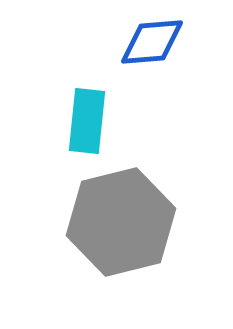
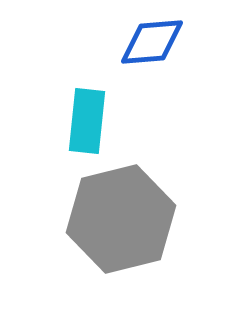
gray hexagon: moved 3 px up
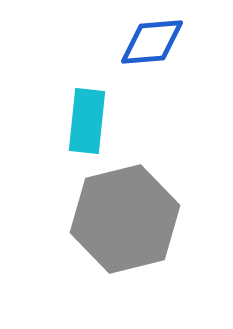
gray hexagon: moved 4 px right
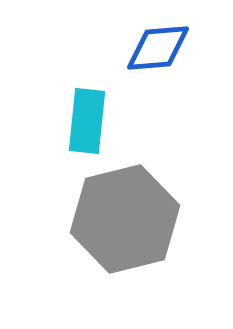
blue diamond: moved 6 px right, 6 px down
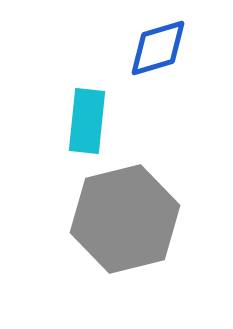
blue diamond: rotated 12 degrees counterclockwise
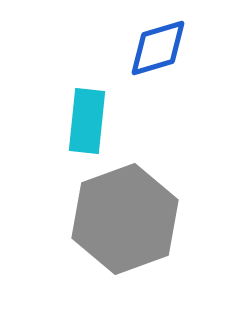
gray hexagon: rotated 6 degrees counterclockwise
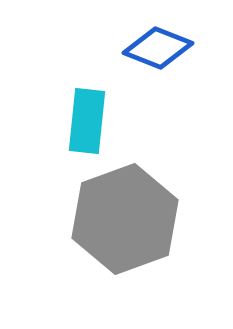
blue diamond: rotated 38 degrees clockwise
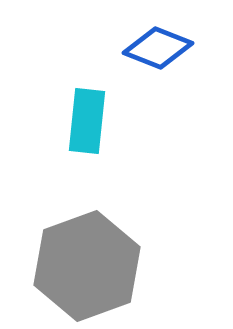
gray hexagon: moved 38 px left, 47 px down
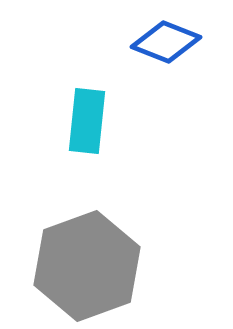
blue diamond: moved 8 px right, 6 px up
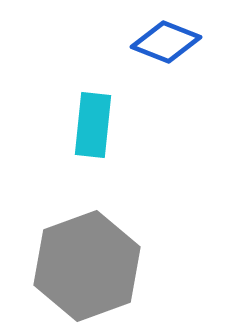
cyan rectangle: moved 6 px right, 4 px down
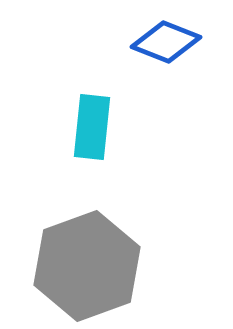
cyan rectangle: moved 1 px left, 2 px down
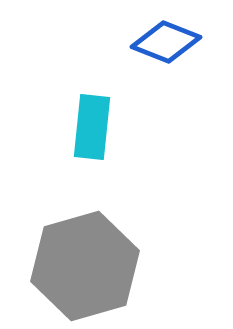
gray hexagon: moved 2 px left; rotated 4 degrees clockwise
